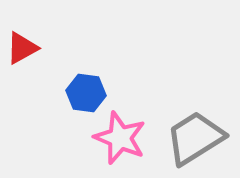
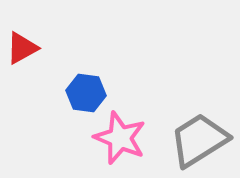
gray trapezoid: moved 4 px right, 2 px down
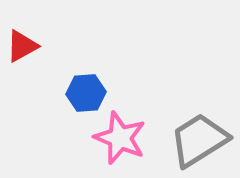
red triangle: moved 2 px up
blue hexagon: rotated 12 degrees counterclockwise
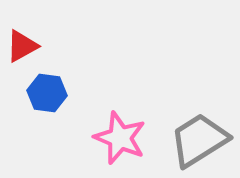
blue hexagon: moved 39 px left; rotated 12 degrees clockwise
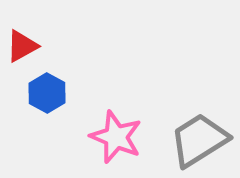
blue hexagon: rotated 21 degrees clockwise
pink star: moved 4 px left, 1 px up
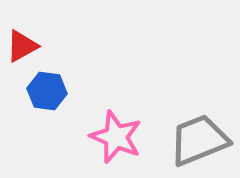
blue hexagon: moved 2 px up; rotated 21 degrees counterclockwise
gray trapezoid: rotated 10 degrees clockwise
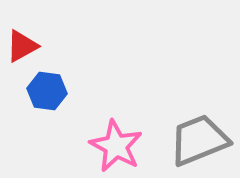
pink star: moved 9 px down; rotated 6 degrees clockwise
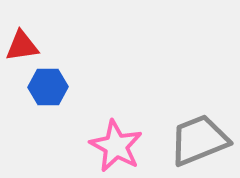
red triangle: rotated 21 degrees clockwise
blue hexagon: moved 1 px right, 4 px up; rotated 9 degrees counterclockwise
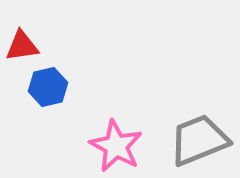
blue hexagon: rotated 12 degrees counterclockwise
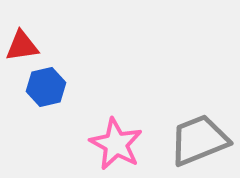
blue hexagon: moved 2 px left
pink star: moved 2 px up
